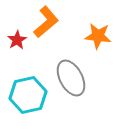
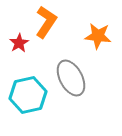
orange L-shape: rotated 16 degrees counterclockwise
red star: moved 2 px right, 3 px down
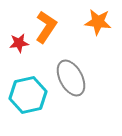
orange L-shape: moved 5 px down
orange star: moved 14 px up
red star: rotated 24 degrees clockwise
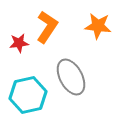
orange star: moved 4 px down
orange L-shape: moved 1 px right
gray ellipse: moved 1 px up
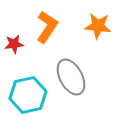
red star: moved 5 px left, 1 px down
